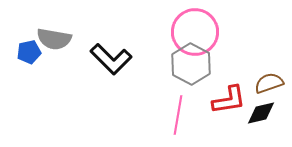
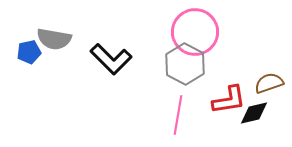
gray hexagon: moved 6 px left
black diamond: moved 7 px left
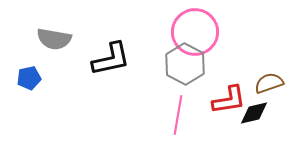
blue pentagon: moved 26 px down
black L-shape: rotated 57 degrees counterclockwise
